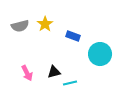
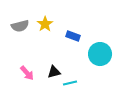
pink arrow: rotated 14 degrees counterclockwise
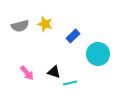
yellow star: rotated 21 degrees counterclockwise
blue rectangle: rotated 64 degrees counterclockwise
cyan circle: moved 2 px left
black triangle: rotated 32 degrees clockwise
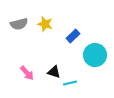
gray semicircle: moved 1 px left, 2 px up
cyan circle: moved 3 px left, 1 px down
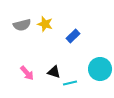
gray semicircle: moved 3 px right, 1 px down
cyan circle: moved 5 px right, 14 px down
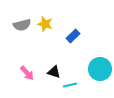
cyan line: moved 2 px down
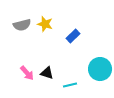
black triangle: moved 7 px left, 1 px down
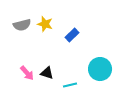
blue rectangle: moved 1 px left, 1 px up
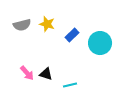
yellow star: moved 2 px right
cyan circle: moved 26 px up
black triangle: moved 1 px left, 1 px down
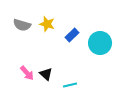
gray semicircle: rotated 30 degrees clockwise
black triangle: rotated 24 degrees clockwise
